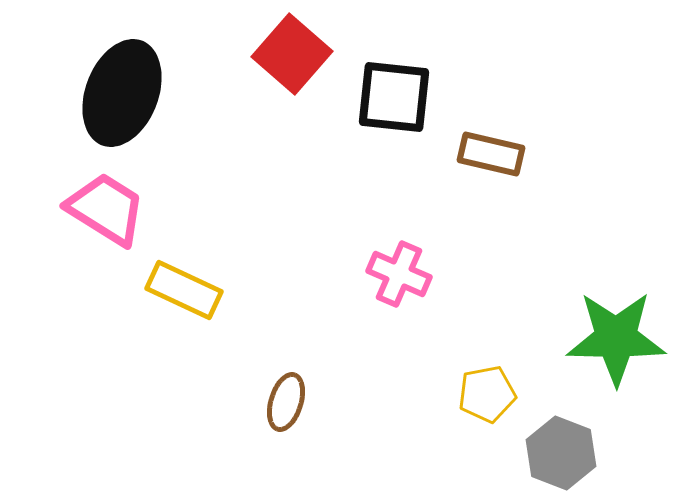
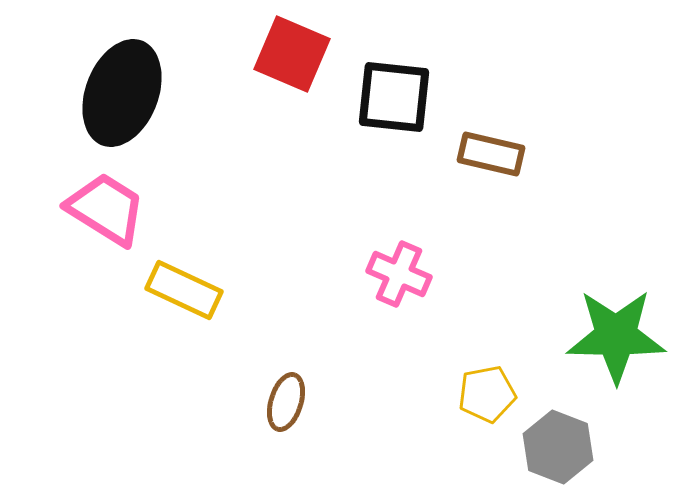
red square: rotated 18 degrees counterclockwise
green star: moved 2 px up
gray hexagon: moved 3 px left, 6 px up
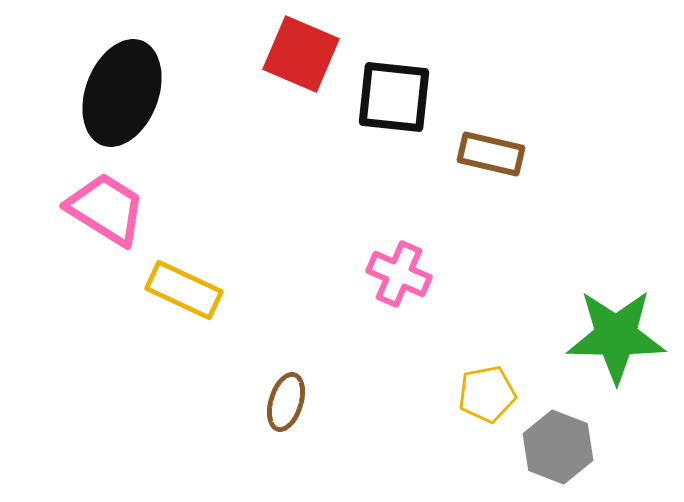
red square: moved 9 px right
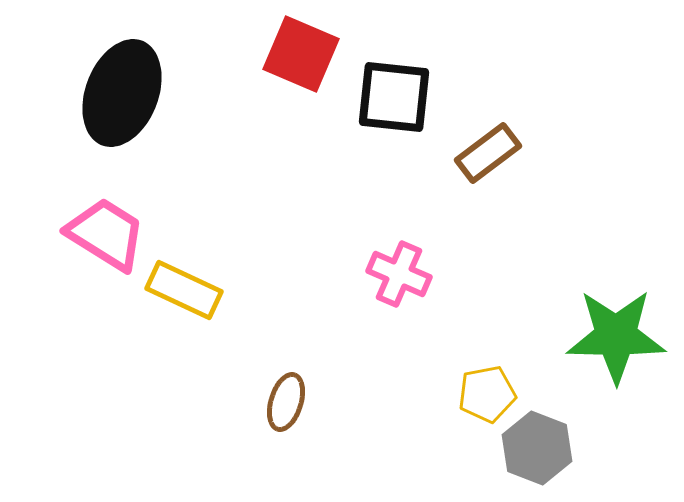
brown rectangle: moved 3 px left, 1 px up; rotated 50 degrees counterclockwise
pink trapezoid: moved 25 px down
gray hexagon: moved 21 px left, 1 px down
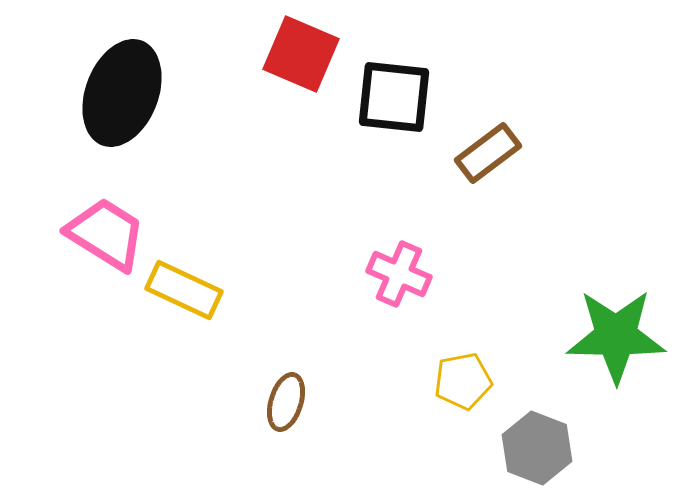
yellow pentagon: moved 24 px left, 13 px up
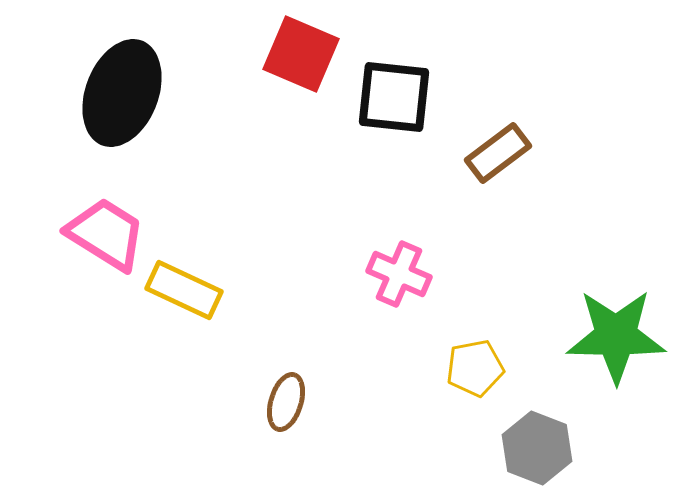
brown rectangle: moved 10 px right
yellow pentagon: moved 12 px right, 13 px up
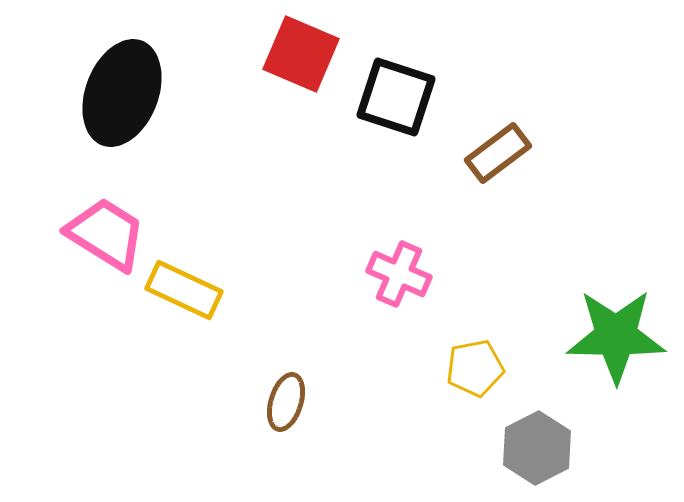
black square: moved 2 px right; rotated 12 degrees clockwise
gray hexagon: rotated 12 degrees clockwise
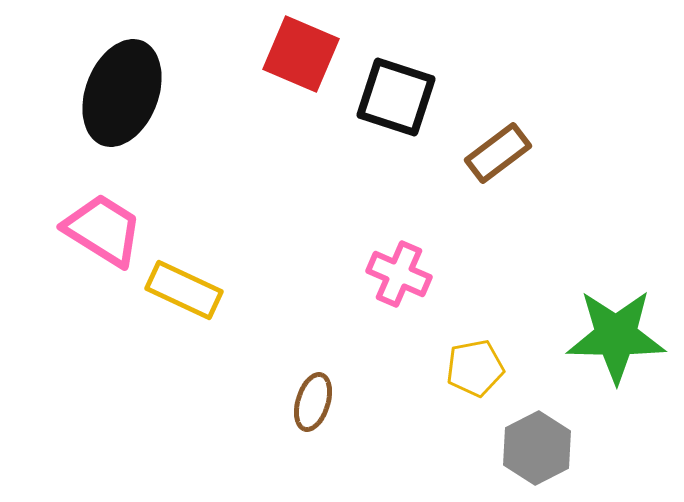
pink trapezoid: moved 3 px left, 4 px up
brown ellipse: moved 27 px right
